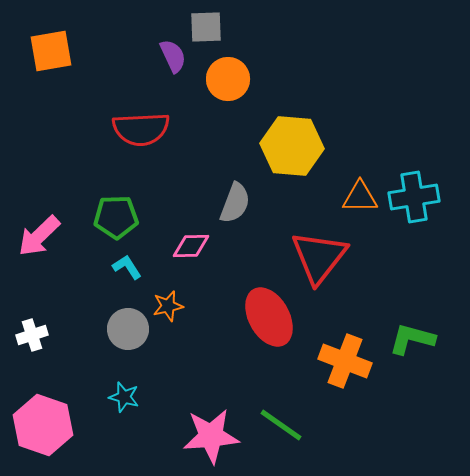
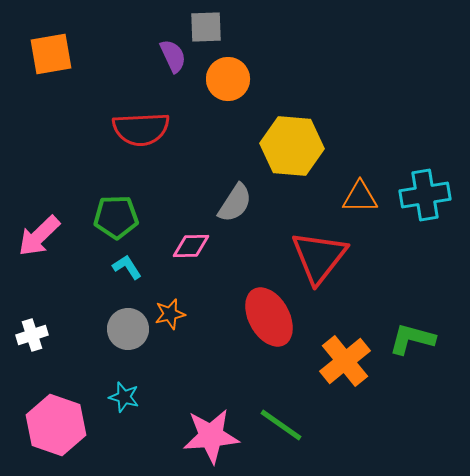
orange square: moved 3 px down
cyan cross: moved 11 px right, 2 px up
gray semicircle: rotated 12 degrees clockwise
orange star: moved 2 px right, 8 px down
orange cross: rotated 30 degrees clockwise
pink hexagon: moved 13 px right
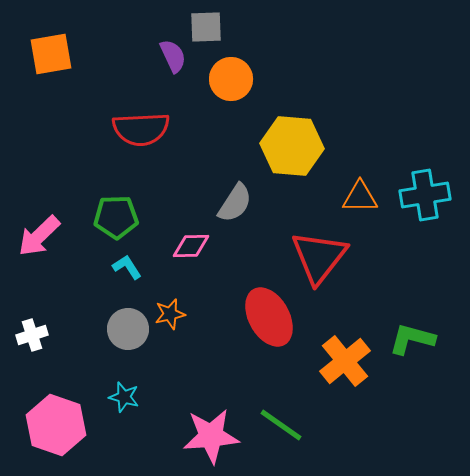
orange circle: moved 3 px right
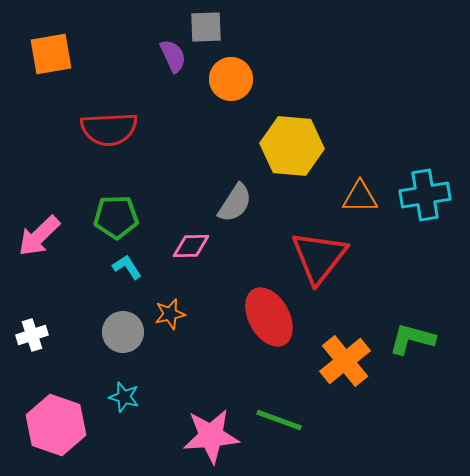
red semicircle: moved 32 px left
gray circle: moved 5 px left, 3 px down
green line: moved 2 px left, 5 px up; rotated 15 degrees counterclockwise
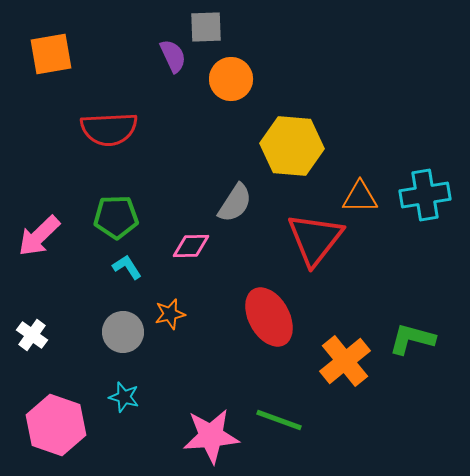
red triangle: moved 4 px left, 18 px up
white cross: rotated 36 degrees counterclockwise
